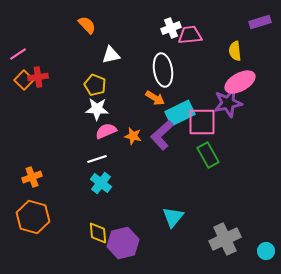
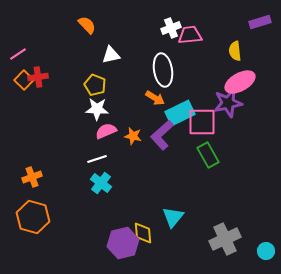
yellow diamond: moved 45 px right
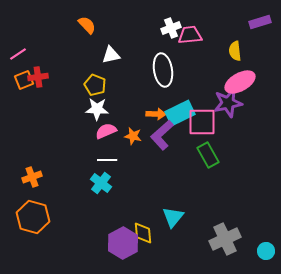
orange square: rotated 24 degrees clockwise
orange arrow: moved 1 px right, 16 px down; rotated 30 degrees counterclockwise
white line: moved 10 px right, 1 px down; rotated 18 degrees clockwise
purple hexagon: rotated 16 degrees counterclockwise
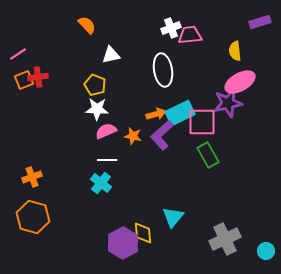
orange arrow: rotated 18 degrees counterclockwise
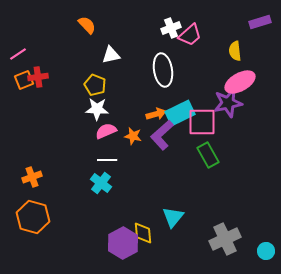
pink trapezoid: rotated 145 degrees clockwise
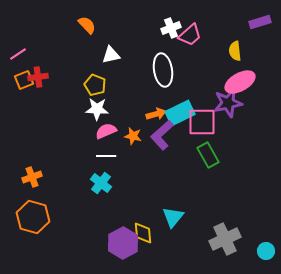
white line: moved 1 px left, 4 px up
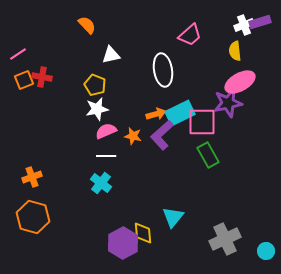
white cross: moved 73 px right, 3 px up
red cross: moved 4 px right; rotated 18 degrees clockwise
white star: rotated 15 degrees counterclockwise
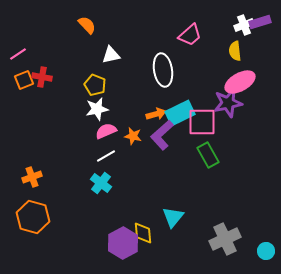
white line: rotated 30 degrees counterclockwise
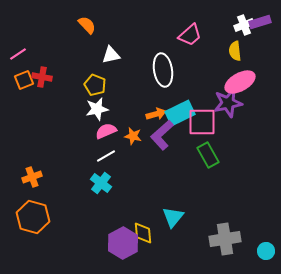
gray cross: rotated 16 degrees clockwise
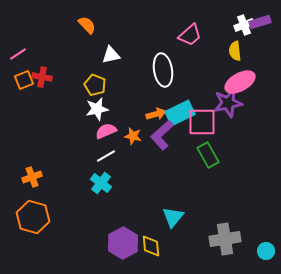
yellow diamond: moved 8 px right, 13 px down
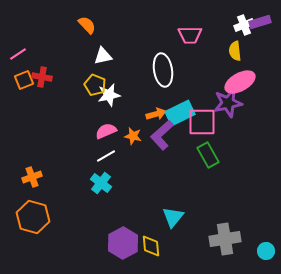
pink trapezoid: rotated 40 degrees clockwise
white triangle: moved 8 px left, 1 px down
white star: moved 12 px right, 14 px up
